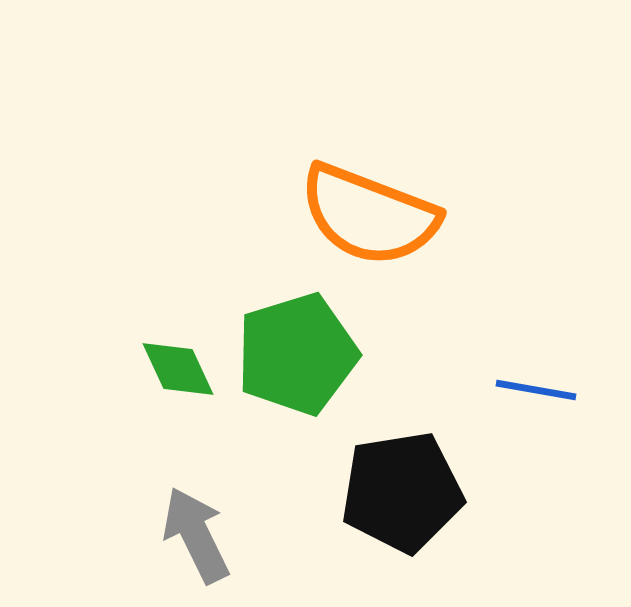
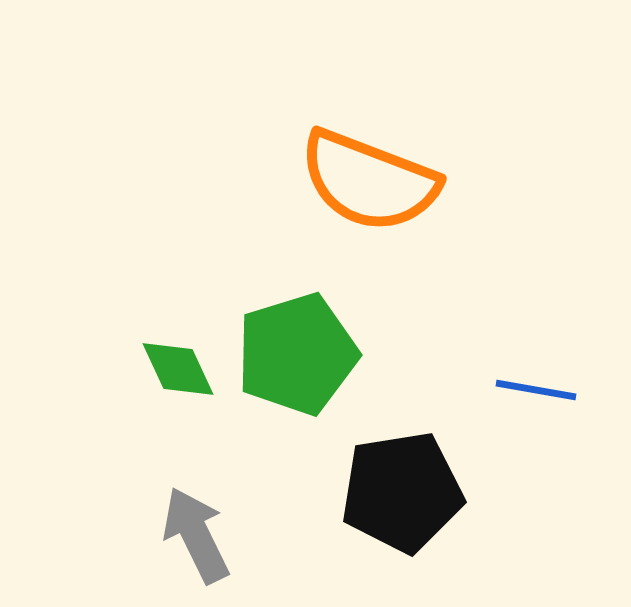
orange semicircle: moved 34 px up
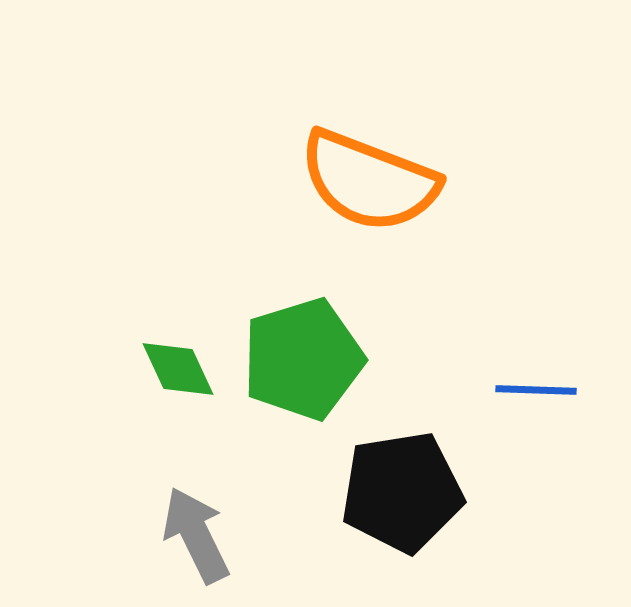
green pentagon: moved 6 px right, 5 px down
blue line: rotated 8 degrees counterclockwise
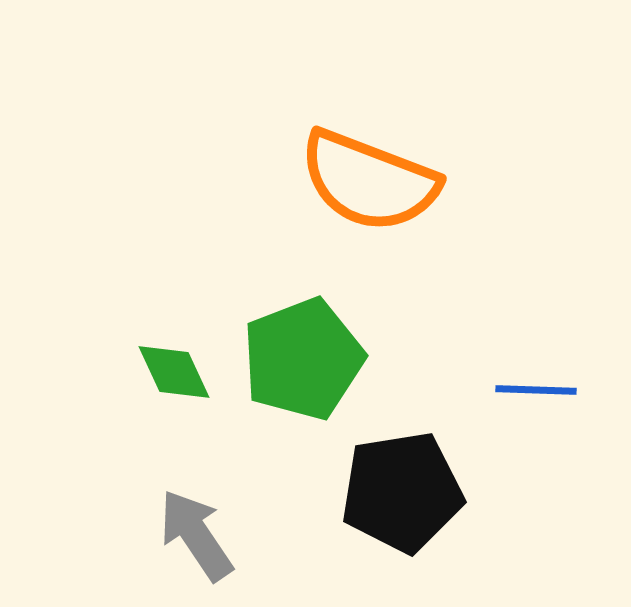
green pentagon: rotated 4 degrees counterclockwise
green diamond: moved 4 px left, 3 px down
gray arrow: rotated 8 degrees counterclockwise
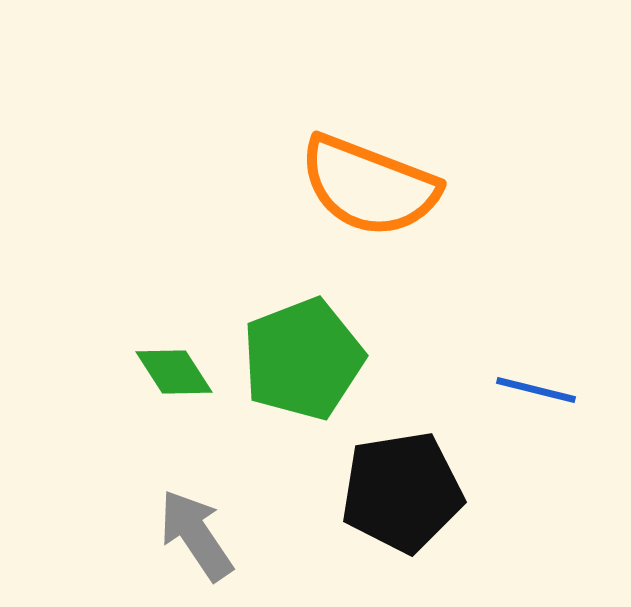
orange semicircle: moved 5 px down
green diamond: rotated 8 degrees counterclockwise
blue line: rotated 12 degrees clockwise
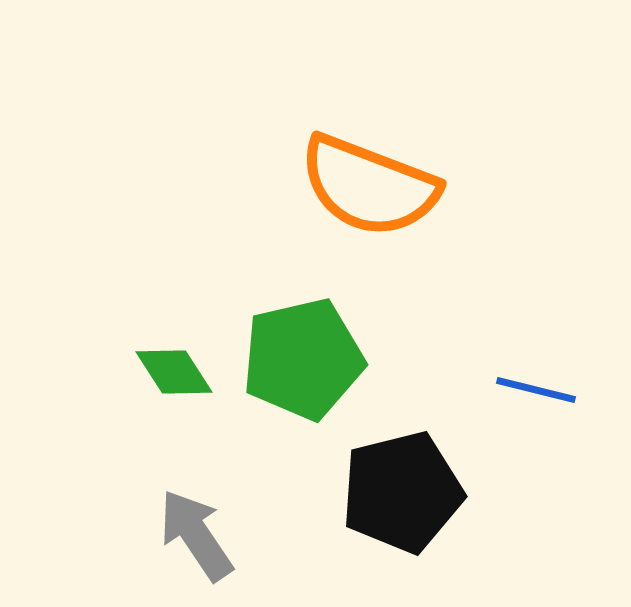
green pentagon: rotated 8 degrees clockwise
black pentagon: rotated 5 degrees counterclockwise
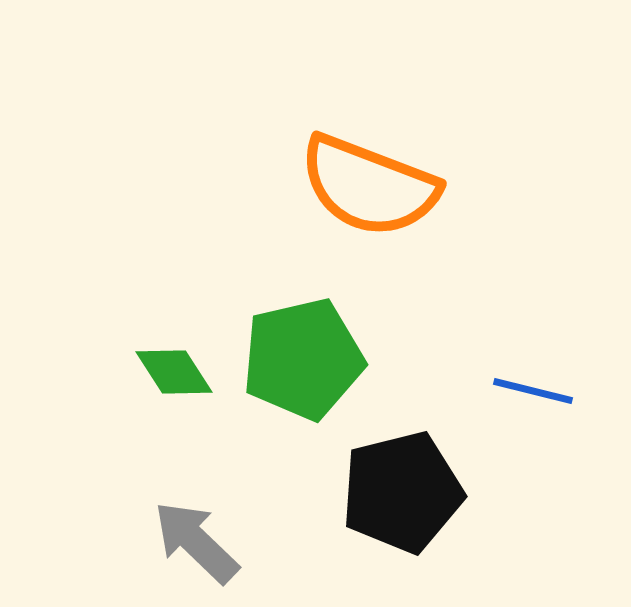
blue line: moved 3 px left, 1 px down
gray arrow: moved 7 px down; rotated 12 degrees counterclockwise
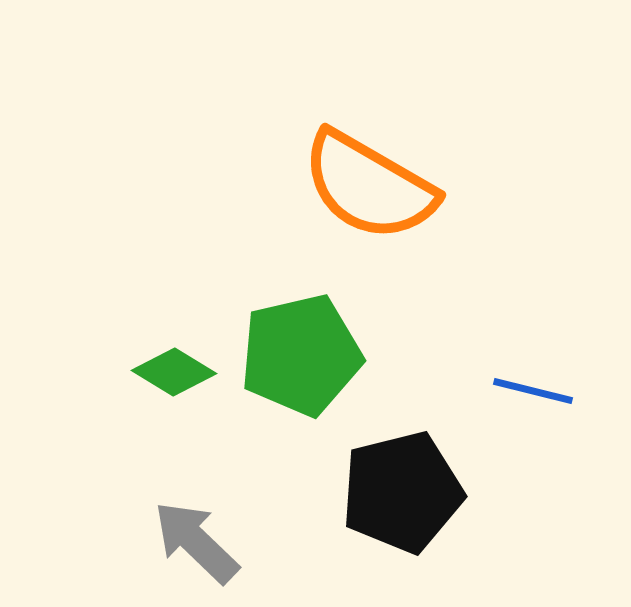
orange semicircle: rotated 9 degrees clockwise
green pentagon: moved 2 px left, 4 px up
green diamond: rotated 26 degrees counterclockwise
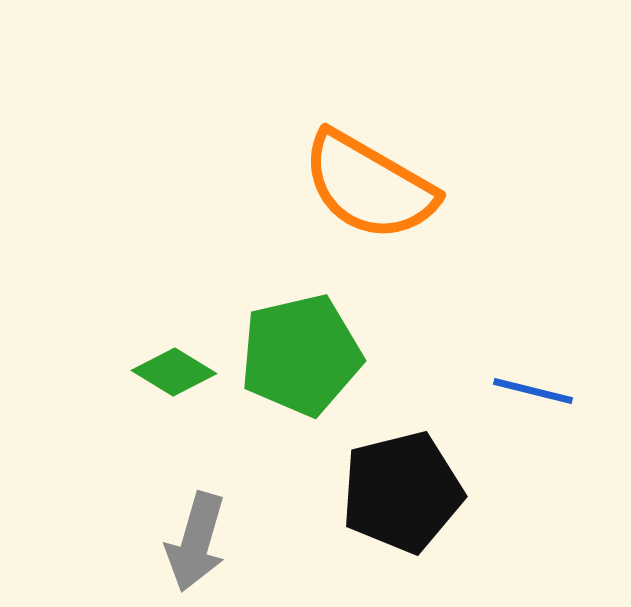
gray arrow: rotated 118 degrees counterclockwise
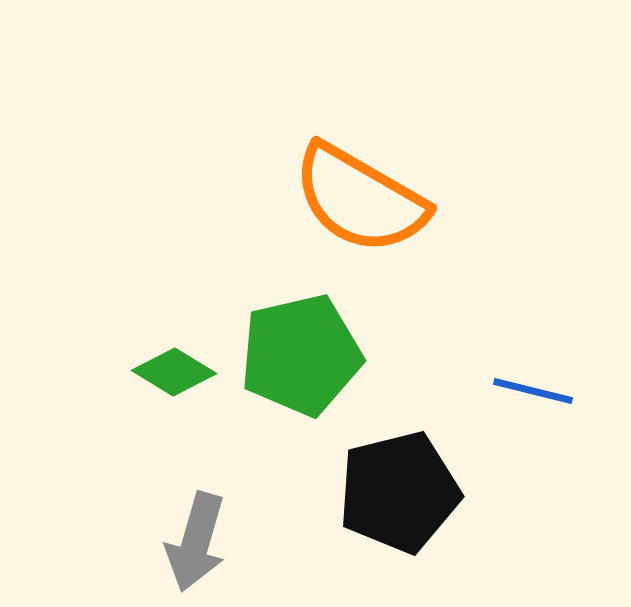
orange semicircle: moved 9 px left, 13 px down
black pentagon: moved 3 px left
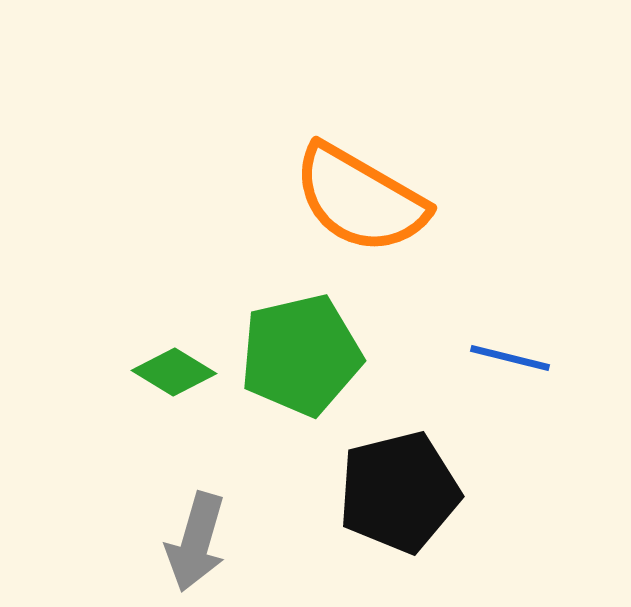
blue line: moved 23 px left, 33 px up
